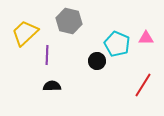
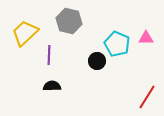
purple line: moved 2 px right
red line: moved 4 px right, 12 px down
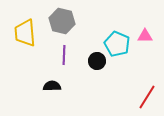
gray hexagon: moved 7 px left
yellow trapezoid: rotated 52 degrees counterclockwise
pink triangle: moved 1 px left, 2 px up
purple line: moved 15 px right
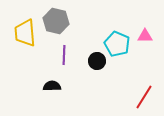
gray hexagon: moved 6 px left
red line: moved 3 px left
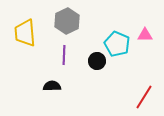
gray hexagon: moved 11 px right; rotated 20 degrees clockwise
pink triangle: moved 1 px up
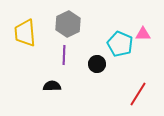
gray hexagon: moved 1 px right, 3 px down
pink triangle: moved 2 px left, 1 px up
cyan pentagon: moved 3 px right
black circle: moved 3 px down
red line: moved 6 px left, 3 px up
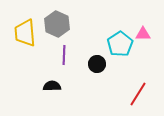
gray hexagon: moved 11 px left; rotated 10 degrees counterclockwise
cyan pentagon: rotated 15 degrees clockwise
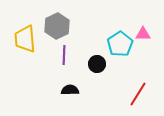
gray hexagon: moved 2 px down; rotated 10 degrees clockwise
yellow trapezoid: moved 6 px down
black semicircle: moved 18 px right, 4 px down
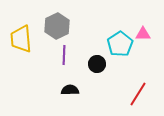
yellow trapezoid: moved 4 px left
